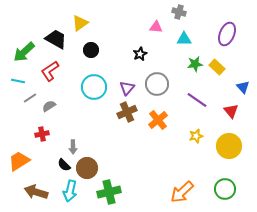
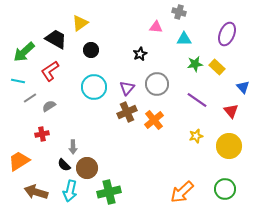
orange cross: moved 4 px left
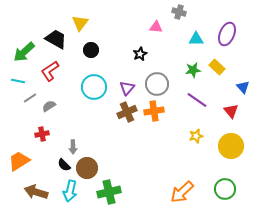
yellow triangle: rotated 18 degrees counterclockwise
cyan triangle: moved 12 px right
green star: moved 2 px left, 6 px down
orange cross: moved 9 px up; rotated 30 degrees clockwise
yellow circle: moved 2 px right
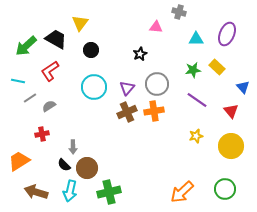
green arrow: moved 2 px right, 6 px up
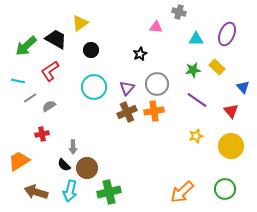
yellow triangle: rotated 18 degrees clockwise
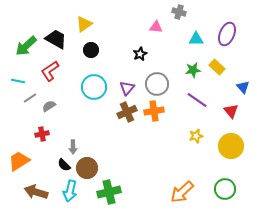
yellow triangle: moved 4 px right, 1 px down
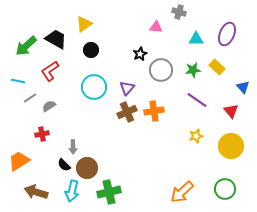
gray circle: moved 4 px right, 14 px up
cyan arrow: moved 2 px right
